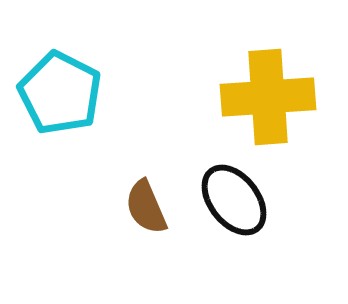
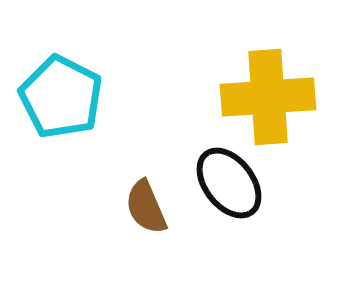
cyan pentagon: moved 1 px right, 4 px down
black ellipse: moved 5 px left, 17 px up
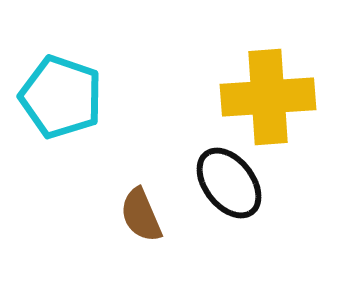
cyan pentagon: rotated 8 degrees counterclockwise
brown semicircle: moved 5 px left, 8 px down
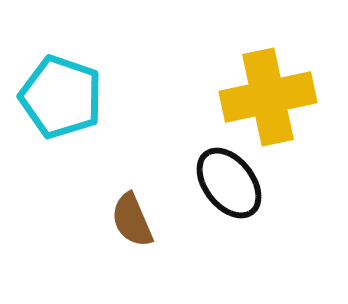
yellow cross: rotated 8 degrees counterclockwise
brown semicircle: moved 9 px left, 5 px down
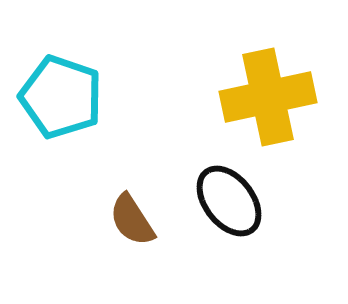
black ellipse: moved 18 px down
brown semicircle: rotated 10 degrees counterclockwise
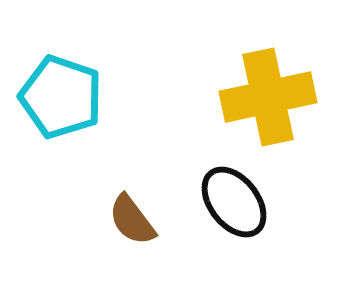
black ellipse: moved 5 px right, 1 px down
brown semicircle: rotated 4 degrees counterclockwise
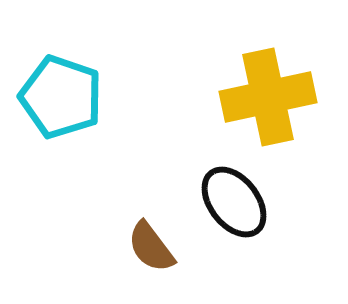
brown semicircle: moved 19 px right, 27 px down
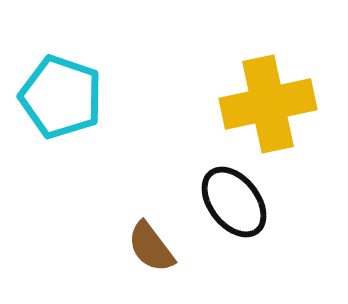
yellow cross: moved 7 px down
